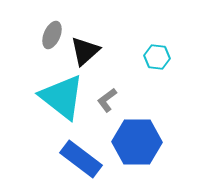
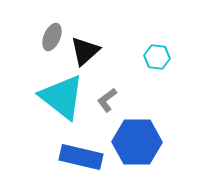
gray ellipse: moved 2 px down
blue rectangle: moved 2 px up; rotated 24 degrees counterclockwise
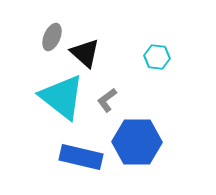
black triangle: moved 2 px down; rotated 36 degrees counterclockwise
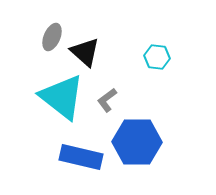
black triangle: moved 1 px up
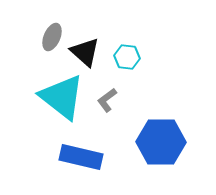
cyan hexagon: moved 30 px left
blue hexagon: moved 24 px right
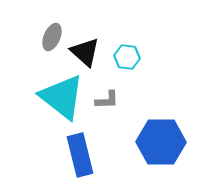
gray L-shape: rotated 145 degrees counterclockwise
blue rectangle: moved 1 px left, 2 px up; rotated 63 degrees clockwise
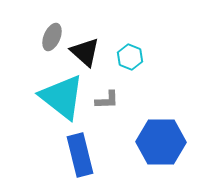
cyan hexagon: moved 3 px right; rotated 15 degrees clockwise
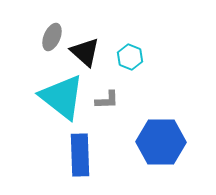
blue rectangle: rotated 12 degrees clockwise
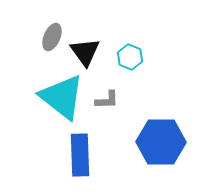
black triangle: rotated 12 degrees clockwise
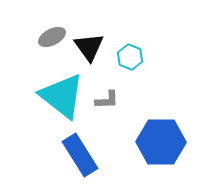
gray ellipse: rotated 40 degrees clockwise
black triangle: moved 4 px right, 5 px up
cyan triangle: moved 1 px up
blue rectangle: rotated 30 degrees counterclockwise
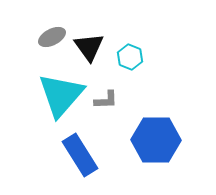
cyan triangle: moved 1 px left, 1 px up; rotated 33 degrees clockwise
gray L-shape: moved 1 px left
blue hexagon: moved 5 px left, 2 px up
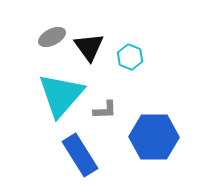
gray L-shape: moved 1 px left, 10 px down
blue hexagon: moved 2 px left, 3 px up
